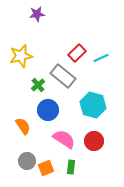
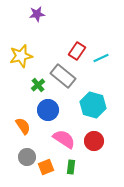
red rectangle: moved 2 px up; rotated 12 degrees counterclockwise
gray circle: moved 4 px up
orange square: moved 1 px up
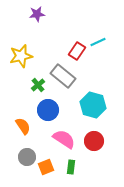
cyan line: moved 3 px left, 16 px up
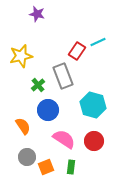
purple star: rotated 21 degrees clockwise
gray rectangle: rotated 30 degrees clockwise
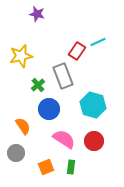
blue circle: moved 1 px right, 1 px up
gray circle: moved 11 px left, 4 px up
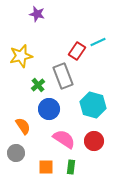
orange square: rotated 21 degrees clockwise
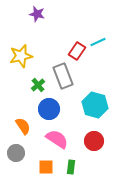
cyan hexagon: moved 2 px right
pink semicircle: moved 7 px left
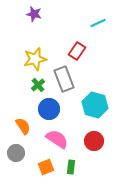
purple star: moved 3 px left
cyan line: moved 19 px up
yellow star: moved 14 px right, 3 px down
gray rectangle: moved 1 px right, 3 px down
orange square: rotated 21 degrees counterclockwise
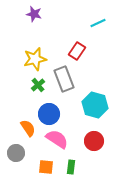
blue circle: moved 5 px down
orange semicircle: moved 5 px right, 2 px down
orange square: rotated 28 degrees clockwise
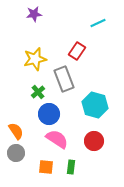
purple star: rotated 21 degrees counterclockwise
green cross: moved 7 px down
orange semicircle: moved 12 px left, 3 px down
